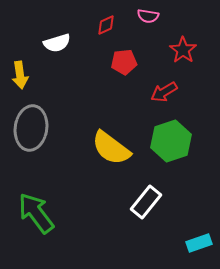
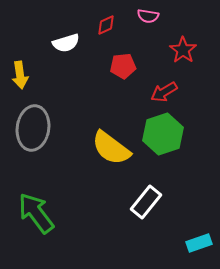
white semicircle: moved 9 px right
red pentagon: moved 1 px left, 4 px down
gray ellipse: moved 2 px right
green hexagon: moved 8 px left, 7 px up
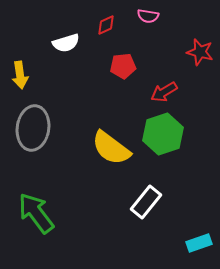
red star: moved 17 px right, 2 px down; rotated 20 degrees counterclockwise
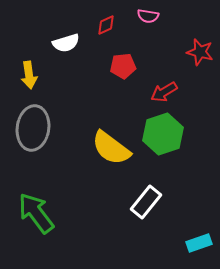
yellow arrow: moved 9 px right
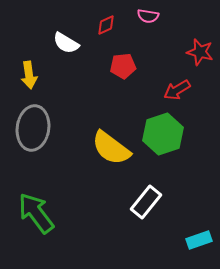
white semicircle: rotated 48 degrees clockwise
red arrow: moved 13 px right, 2 px up
cyan rectangle: moved 3 px up
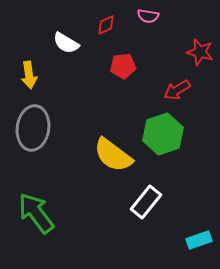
yellow semicircle: moved 2 px right, 7 px down
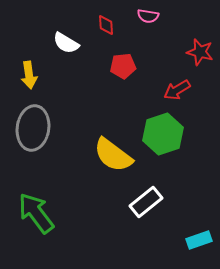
red diamond: rotated 70 degrees counterclockwise
white rectangle: rotated 12 degrees clockwise
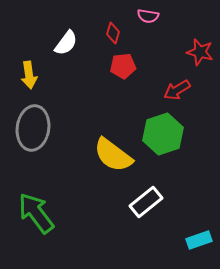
red diamond: moved 7 px right, 8 px down; rotated 20 degrees clockwise
white semicircle: rotated 84 degrees counterclockwise
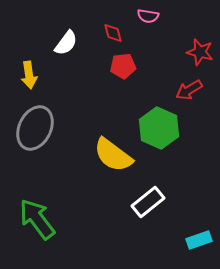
red diamond: rotated 30 degrees counterclockwise
red arrow: moved 12 px right
gray ellipse: moved 2 px right; rotated 18 degrees clockwise
green hexagon: moved 4 px left, 6 px up; rotated 18 degrees counterclockwise
white rectangle: moved 2 px right
green arrow: moved 1 px right, 6 px down
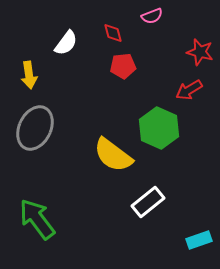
pink semicircle: moved 4 px right; rotated 30 degrees counterclockwise
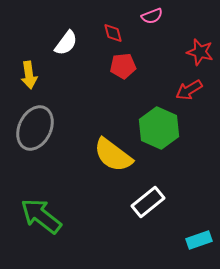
green arrow: moved 4 px right, 3 px up; rotated 15 degrees counterclockwise
